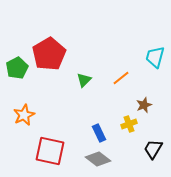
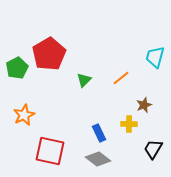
yellow cross: rotated 21 degrees clockwise
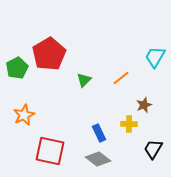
cyan trapezoid: rotated 15 degrees clockwise
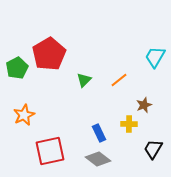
orange line: moved 2 px left, 2 px down
red square: rotated 24 degrees counterclockwise
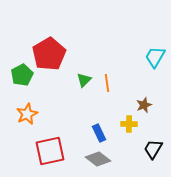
green pentagon: moved 5 px right, 7 px down
orange line: moved 12 px left, 3 px down; rotated 60 degrees counterclockwise
orange star: moved 3 px right, 1 px up
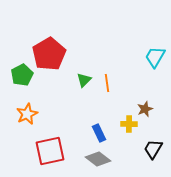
brown star: moved 1 px right, 4 px down
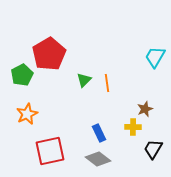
yellow cross: moved 4 px right, 3 px down
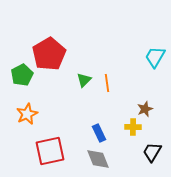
black trapezoid: moved 1 px left, 3 px down
gray diamond: rotated 30 degrees clockwise
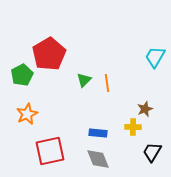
blue rectangle: moved 1 px left; rotated 60 degrees counterclockwise
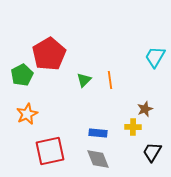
orange line: moved 3 px right, 3 px up
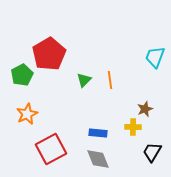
cyan trapezoid: rotated 10 degrees counterclockwise
red square: moved 1 px right, 2 px up; rotated 16 degrees counterclockwise
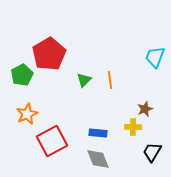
red square: moved 1 px right, 8 px up
